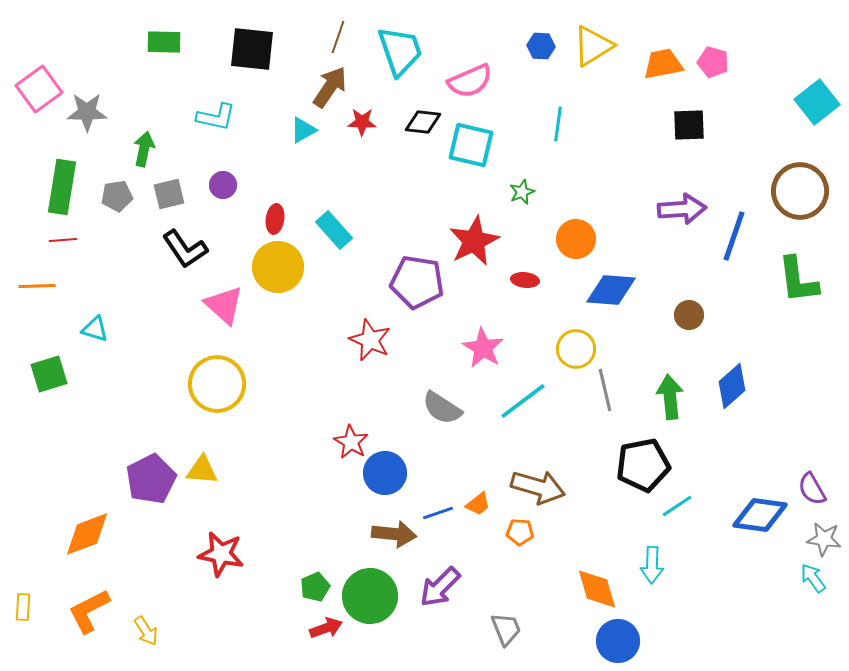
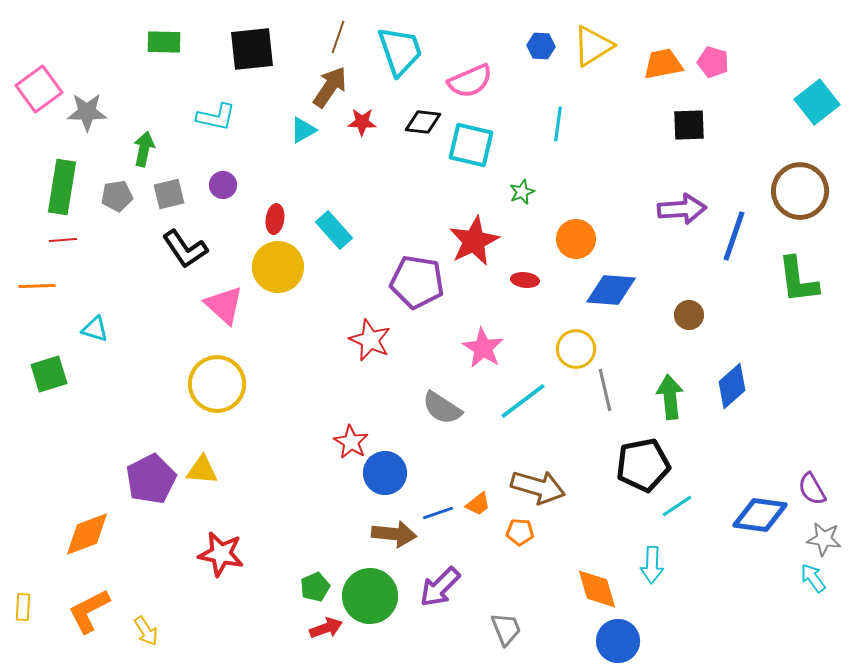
black square at (252, 49): rotated 12 degrees counterclockwise
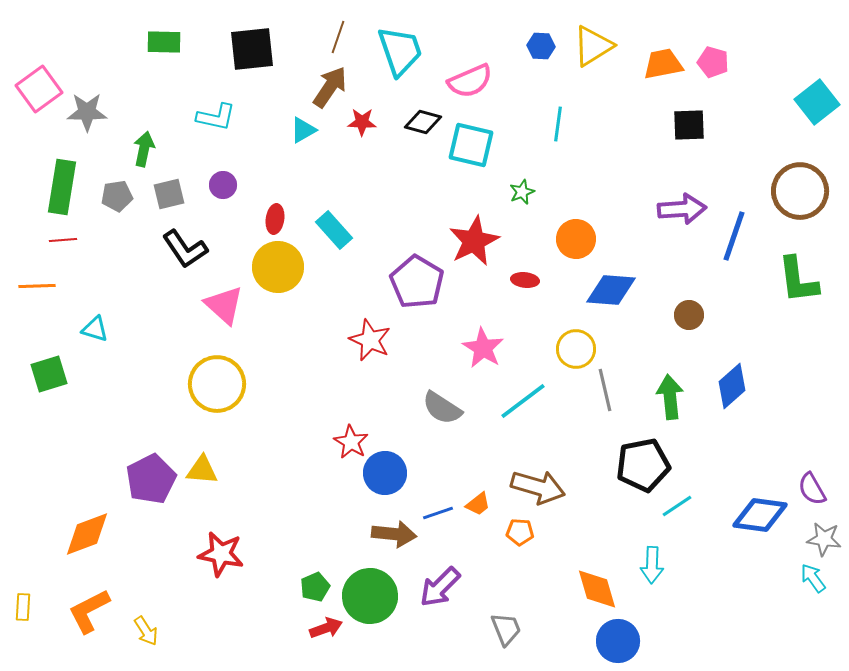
black diamond at (423, 122): rotated 9 degrees clockwise
purple pentagon at (417, 282): rotated 22 degrees clockwise
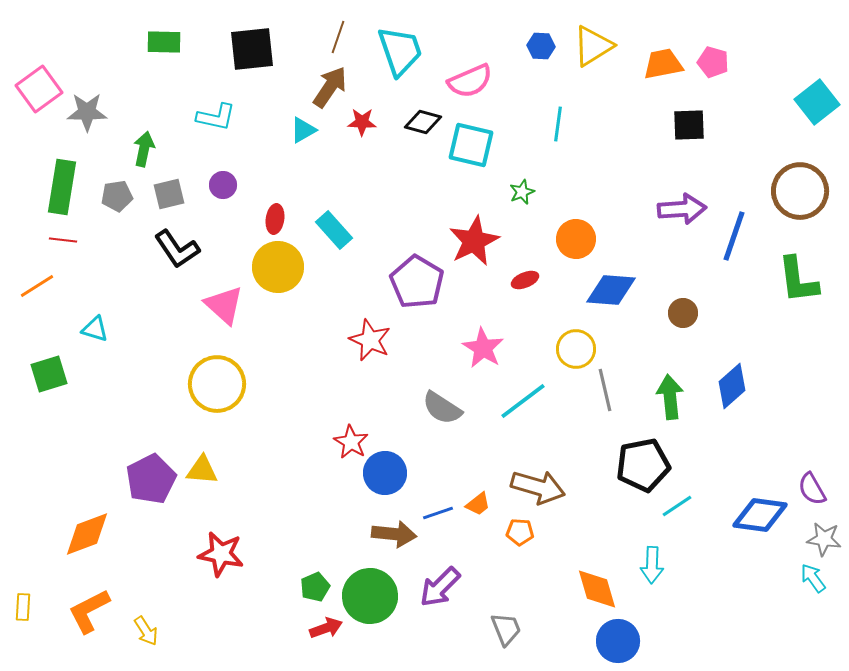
red line at (63, 240): rotated 12 degrees clockwise
black L-shape at (185, 249): moved 8 px left
red ellipse at (525, 280): rotated 28 degrees counterclockwise
orange line at (37, 286): rotated 30 degrees counterclockwise
brown circle at (689, 315): moved 6 px left, 2 px up
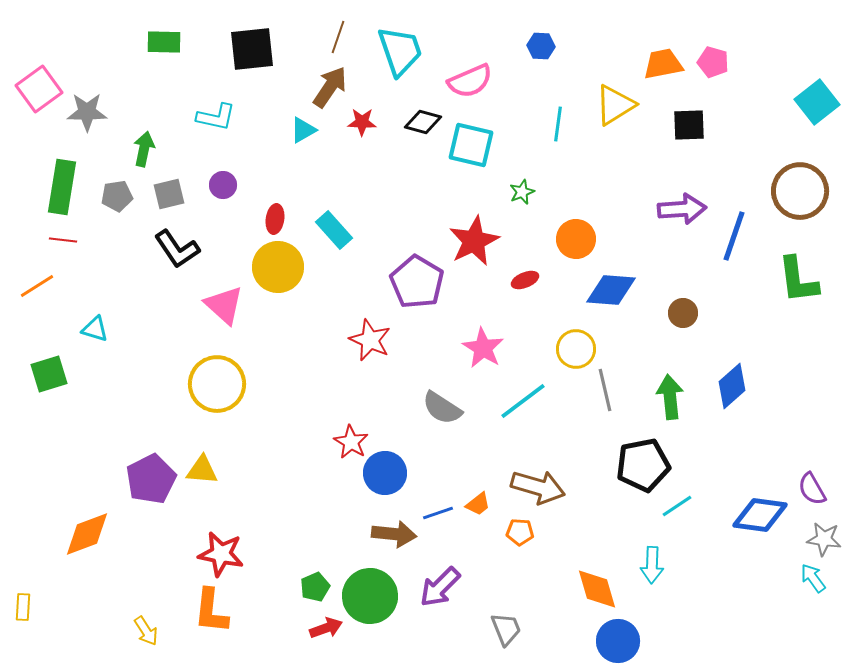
yellow triangle at (593, 46): moved 22 px right, 59 px down
orange L-shape at (89, 611): moved 122 px right; rotated 57 degrees counterclockwise
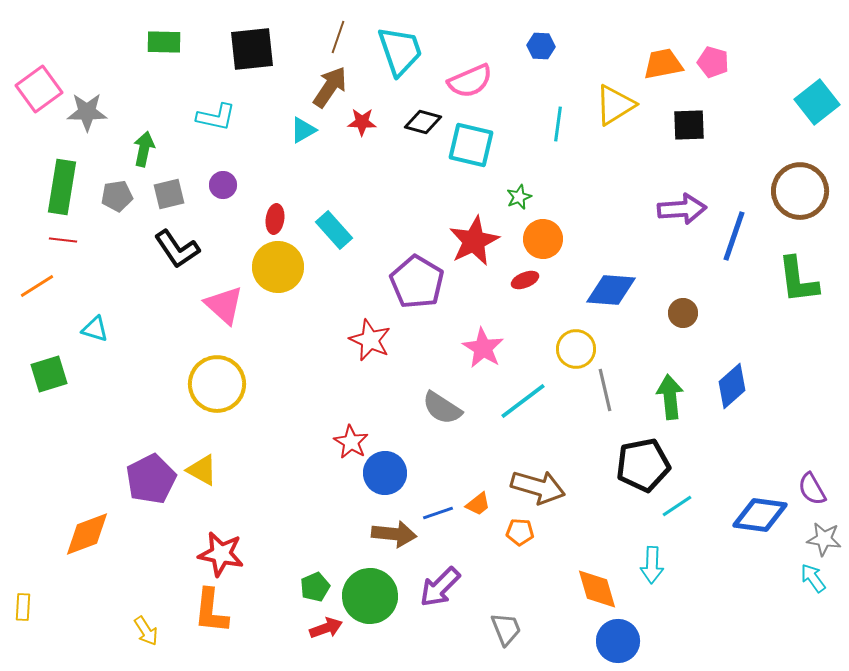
green star at (522, 192): moved 3 px left, 5 px down
orange circle at (576, 239): moved 33 px left
yellow triangle at (202, 470): rotated 24 degrees clockwise
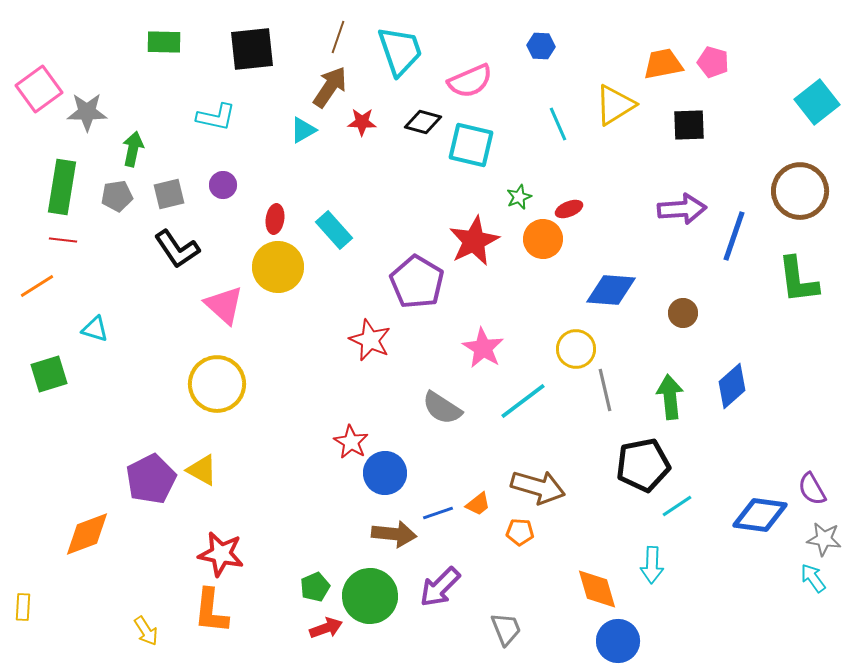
cyan line at (558, 124): rotated 32 degrees counterclockwise
green arrow at (144, 149): moved 11 px left
red ellipse at (525, 280): moved 44 px right, 71 px up
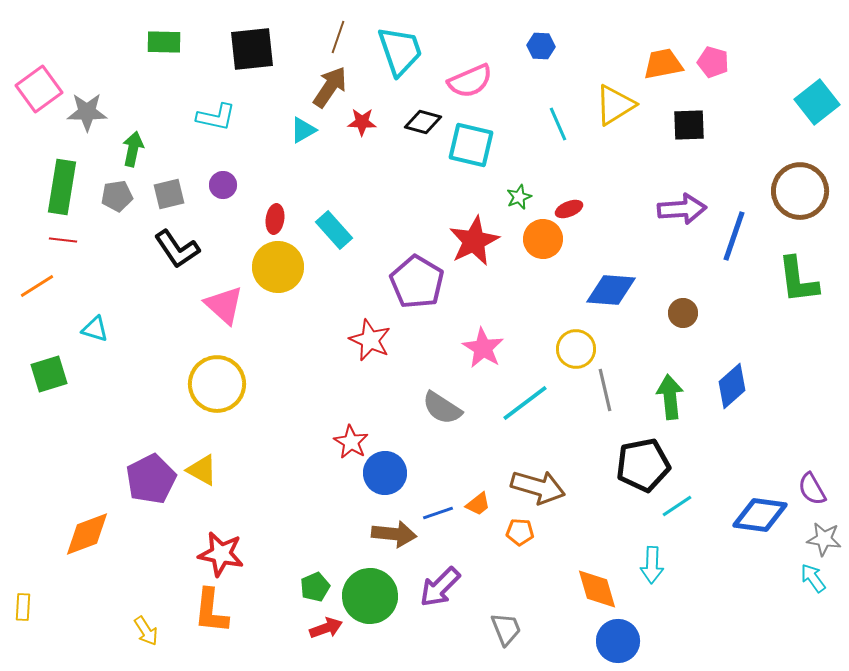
cyan line at (523, 401): moved 2 px right, 2 px down
